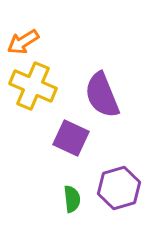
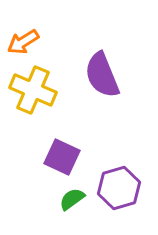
yellow cross: moved 4 px down
purple semicircle: moved 20 px up
purple square: moved 9 px left, 19 px down
green semicircle: rotated 120 degrees counterclockwise
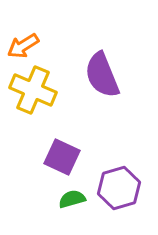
orange arrow: moved 4 px down
green semicircle: rotated 20 degrees clockwise
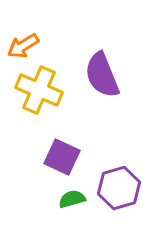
yellow cross: moved 6 px right
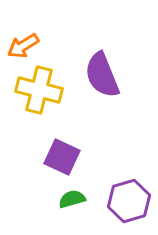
yellow cross: rotated 9 degrees counterclockwise
purple hexagon: moved 10 px right, 13 px down
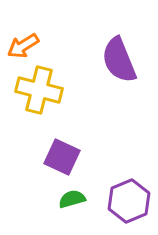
purple semicircle: moved 17 px right, 15 px up
purple hexagon: rotated 6 degrees counterclockwise
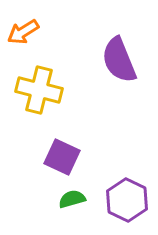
orange arrow: moved 14 px up
purple hexagon: moved 2 px left, 1 px up; rotated 12 degrees counterclockwise
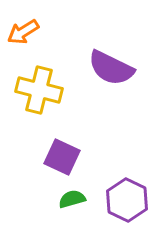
purple semicircle: moved 8 px left, 8 px down; rotated 42 degrees counterclockwise
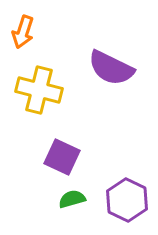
orange arrow: rotated 40 degrees counterclockwise
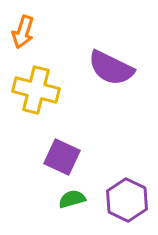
yellow cross: moved 3 px left
